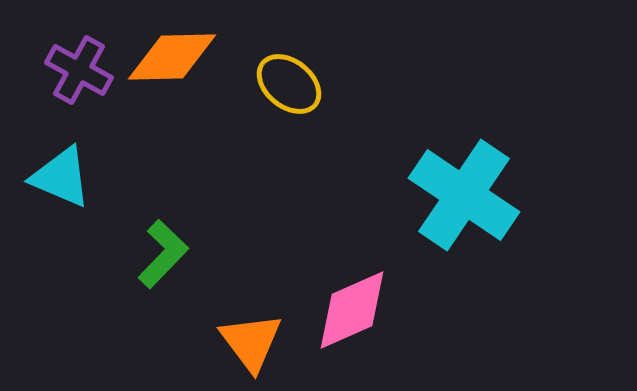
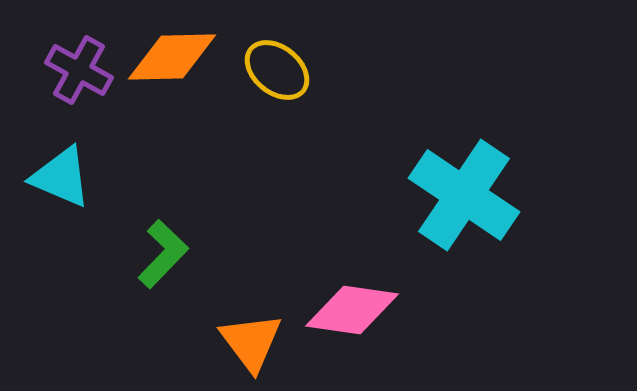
yellow ellipse: moved 12 px left, 14 px up
pink diamond: rotated 32 degrees clockwise
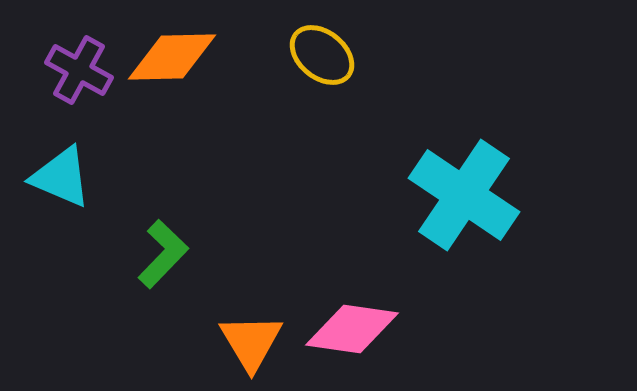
yellow ellipse: moved 45 px right, 15 px up
pink diamond: moved 19 px down
orange triangle: rotated 6 degrees clockwise
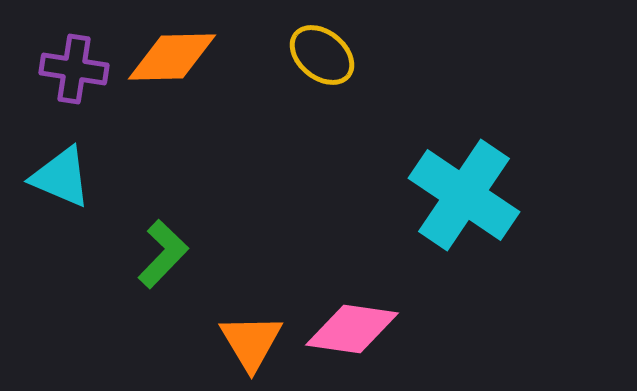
purple cross: moved 5 px left, 1 px up; rotated 20 degrees counterclockwise
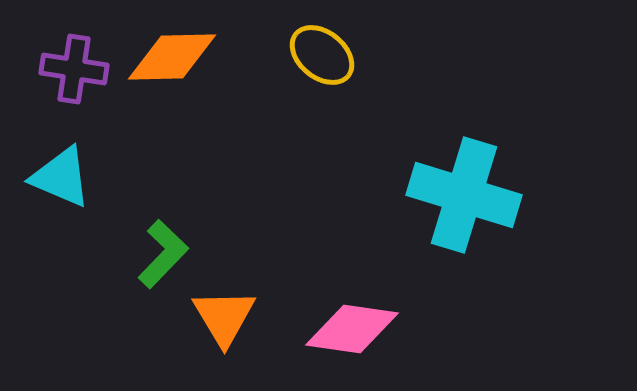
cyan cross: rotated 17 degrees counterclockwise
orange triangle: moved 27 px left, 25 px up
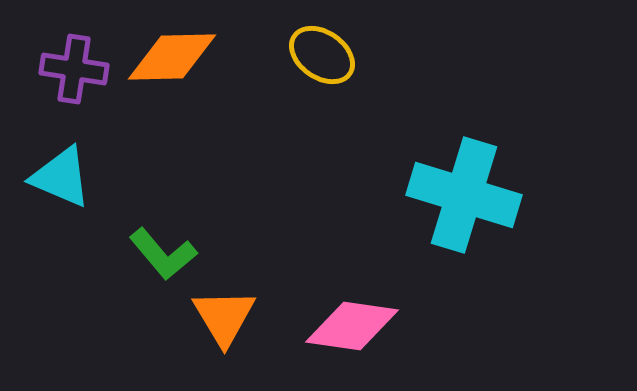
yellow ellipse: rotated 4 degrees counterclockwise
green L-shape: rotated 96 degrees clockwise
pink diamond: moved 3 px up
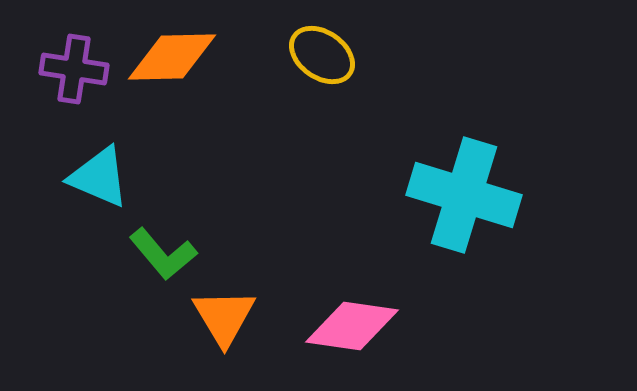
cyan triangle: moved 38 px right
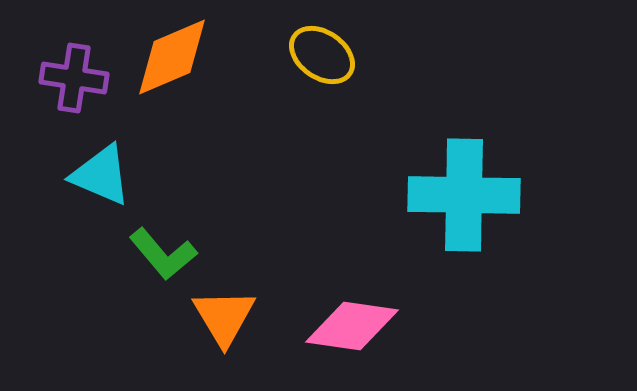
orange diamond: rotated 22 degrees counterclockwise
purple cross: moved 9 px down
cyan triangle: moved 2 px right, 2 px up
cyan cross: rotated 16 degrees counterclockwise
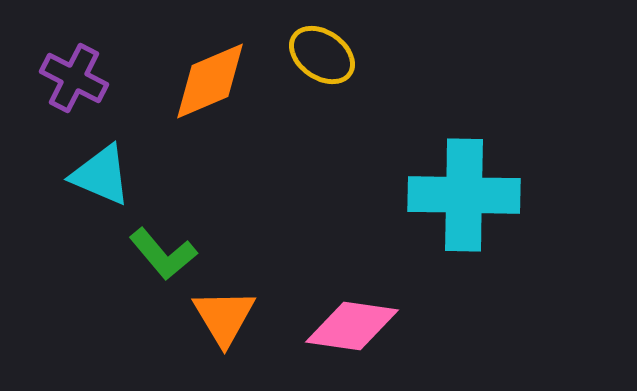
orange diamond: moved 38 px right, 24 px down
purple cross: rotated 18 degrees clockwise
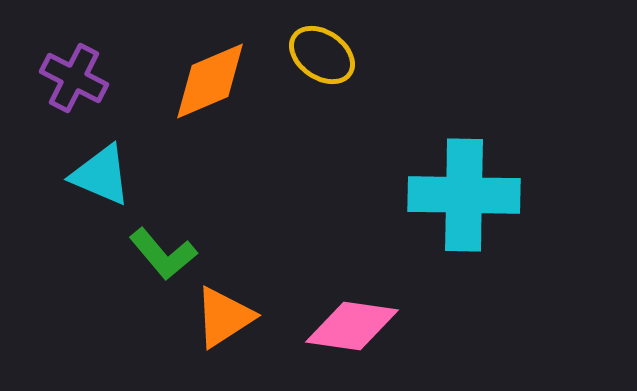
orange triangle: rotated 28 degrees clockwise
